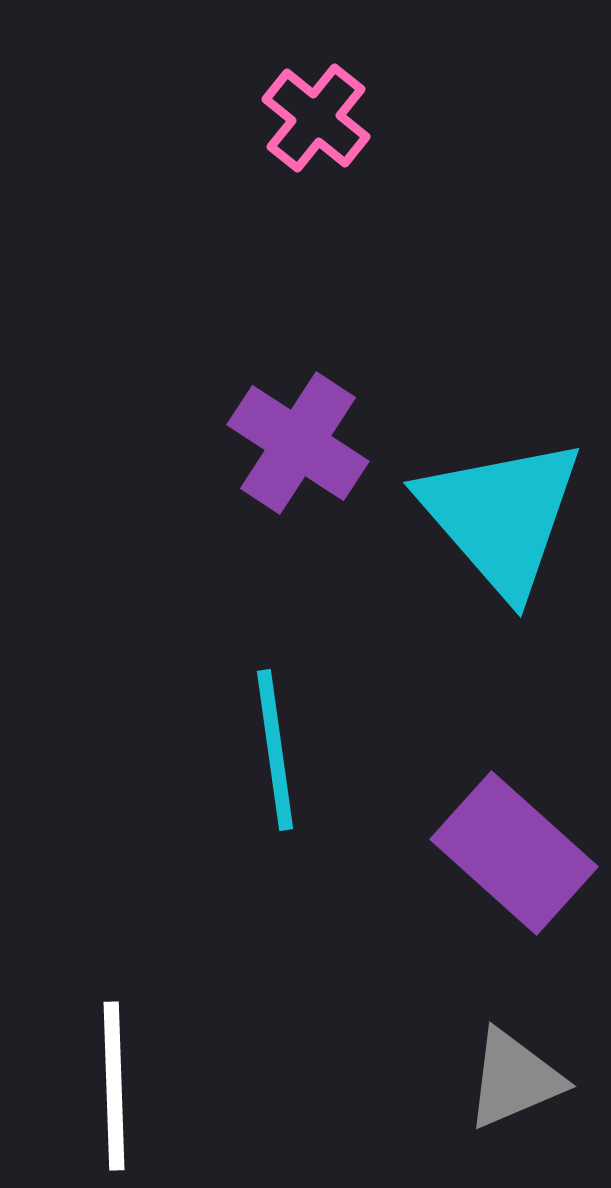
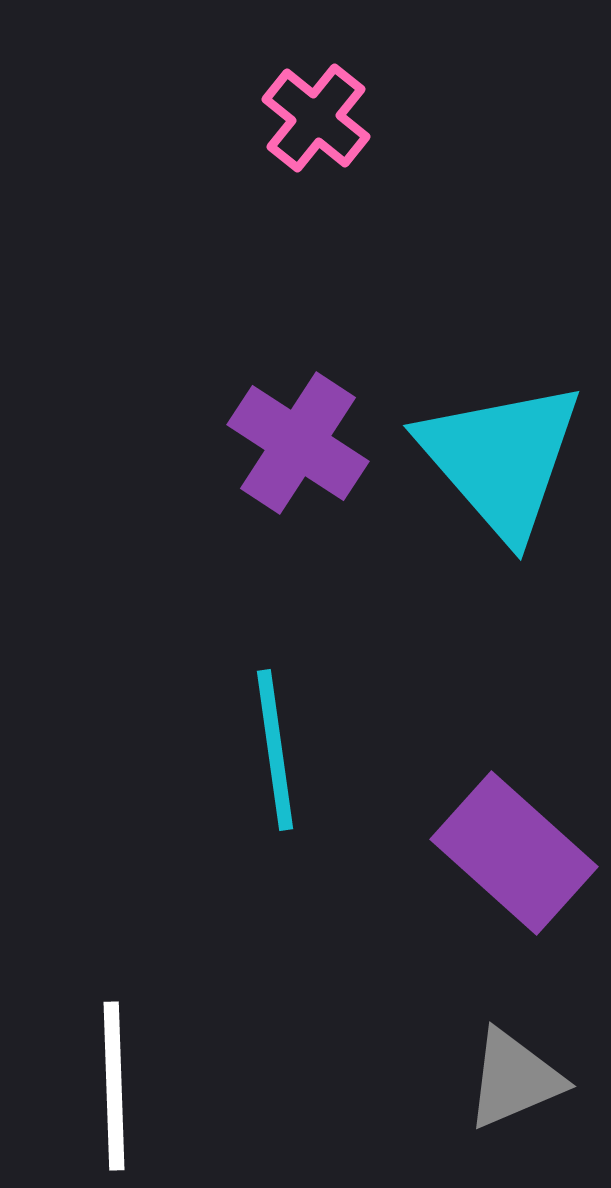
cyan triangle: moved 57 px up
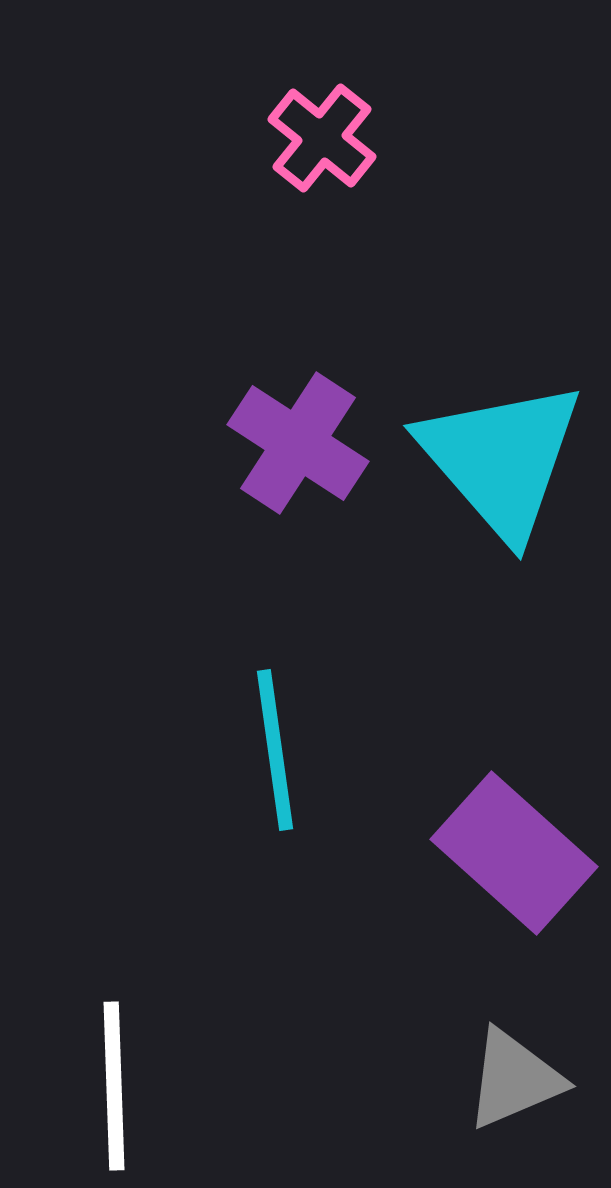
pink cross: moved 6 px right, 20 px down
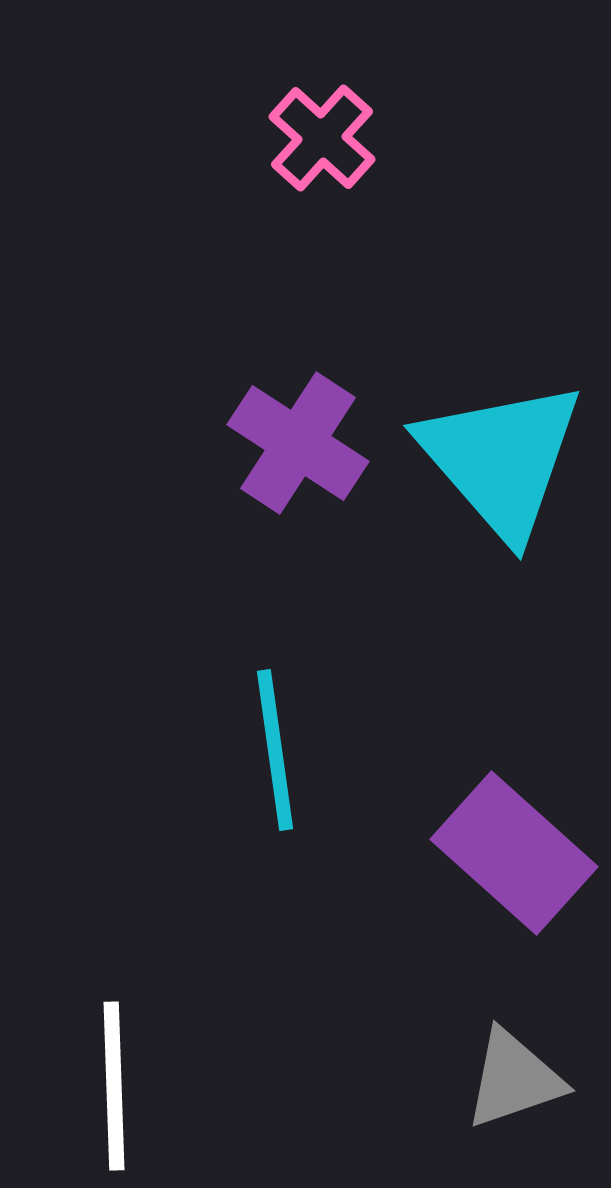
pink cross: rotated 3 degrees clockwise
gray triangle: rotated 4 degrees clockwise
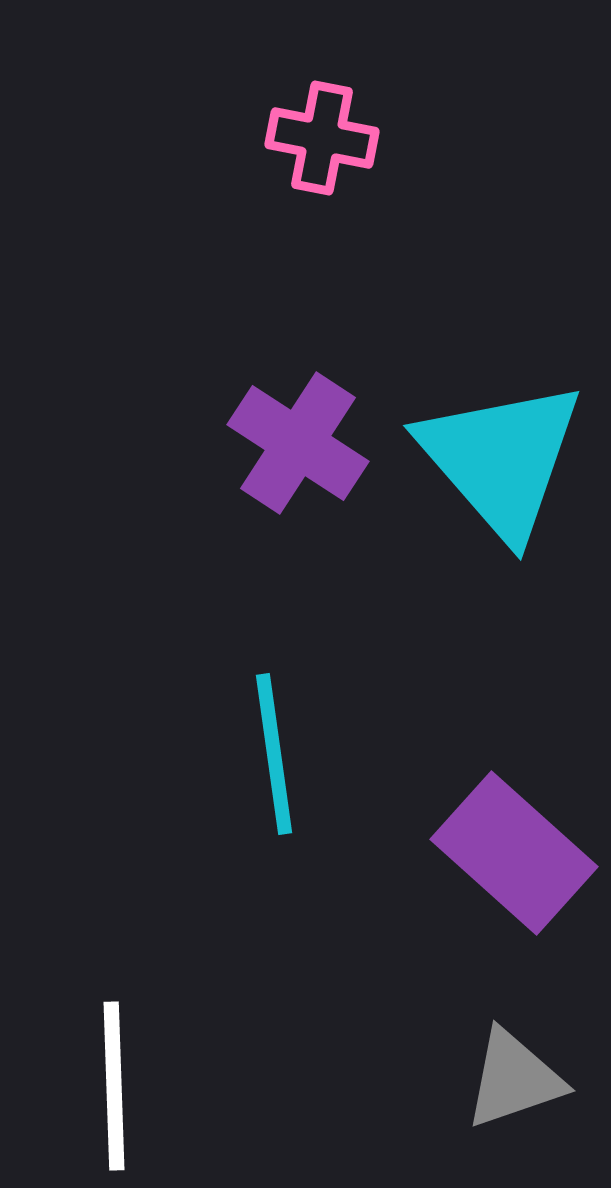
pink cross: rotated 31 degrees counterclockwise
cyan line: moved 1 px left, 4 px down
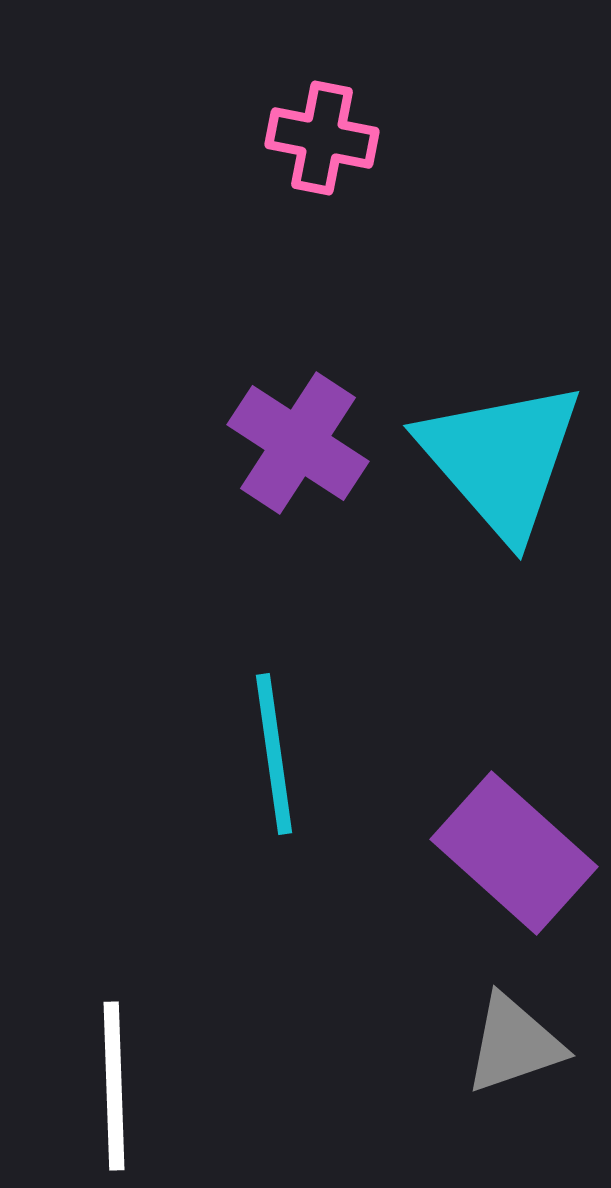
gray triangle: moved 35 px up
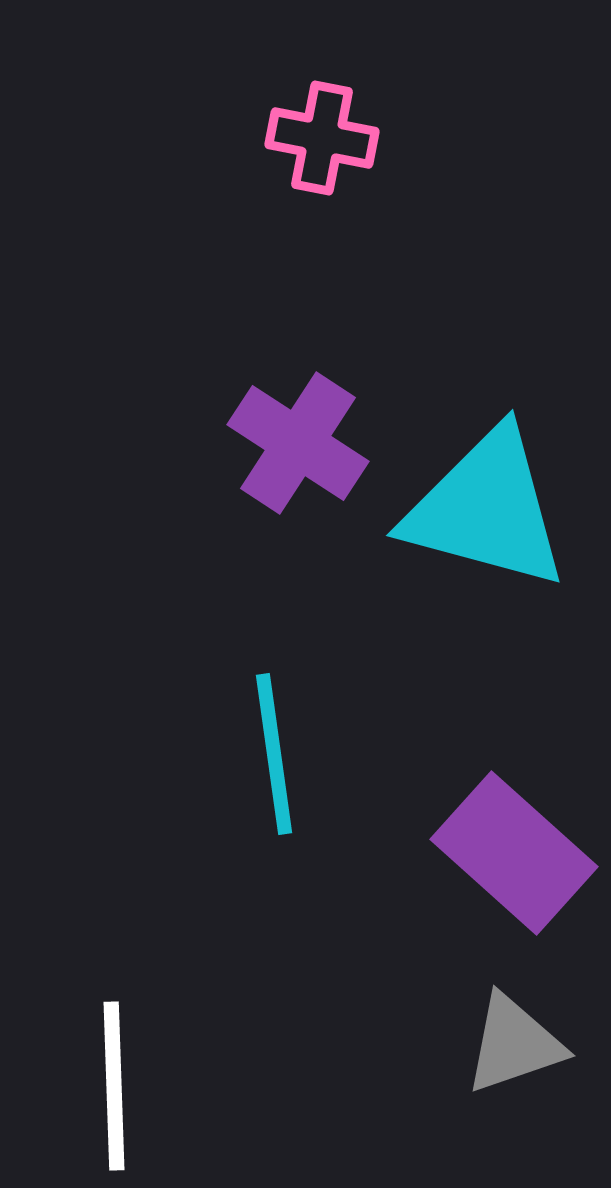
cyan triangle: moved 15 px left, 50 px down; rotated 34 degrees counterclockwise
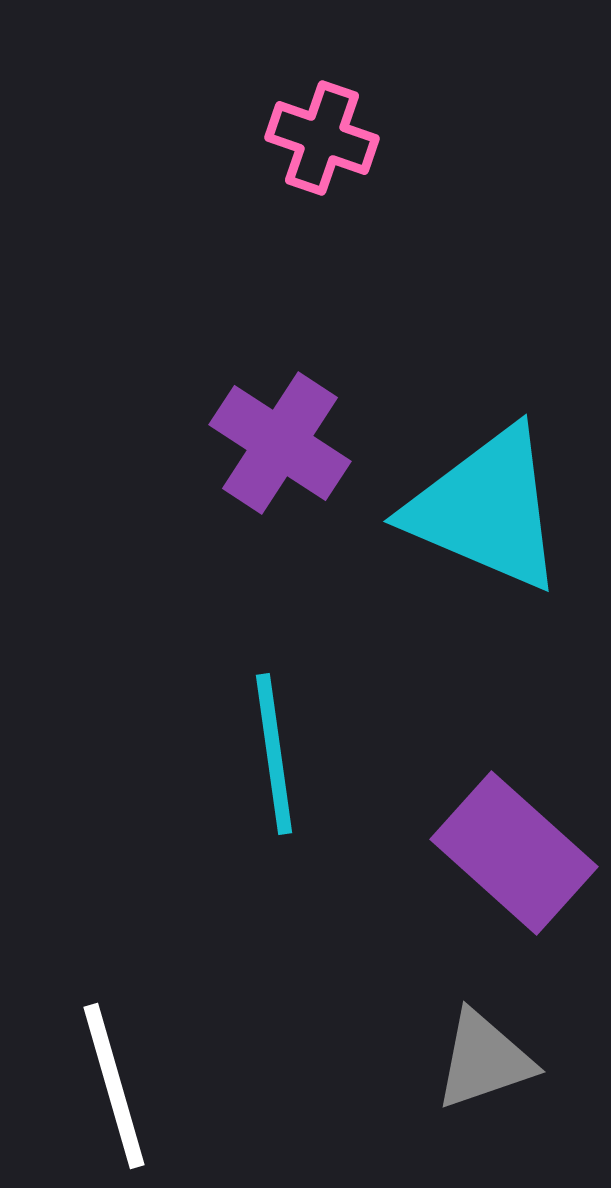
pink cross: rotated 8 degrees clockwise
purple cross: moved 18 px left
cyan triangle: rotated 8 degrees clockwise
gray triangle: moved 30 px left, 16 px down
white line: rotated 14 degrees counterclockwise
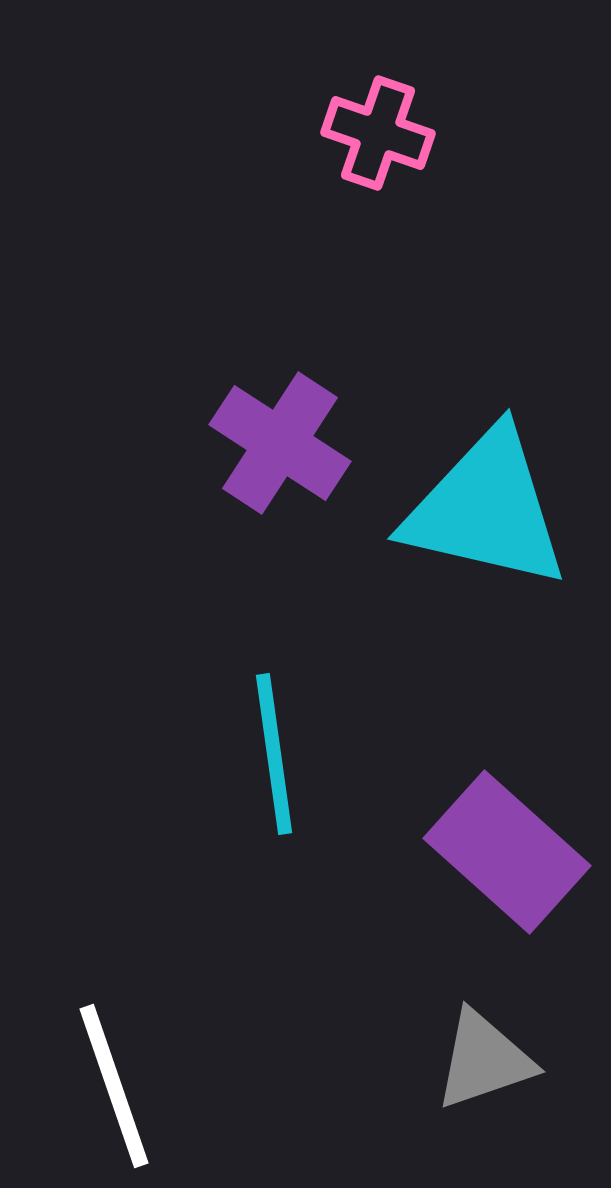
pink cross: moved 56 px right, 5 px up
cyan triangle: rotated 10 degrees counterclockwise
purple rectangle: moved 7 px left, 1 px up
white line: rotated 3 degrees counterclockwise
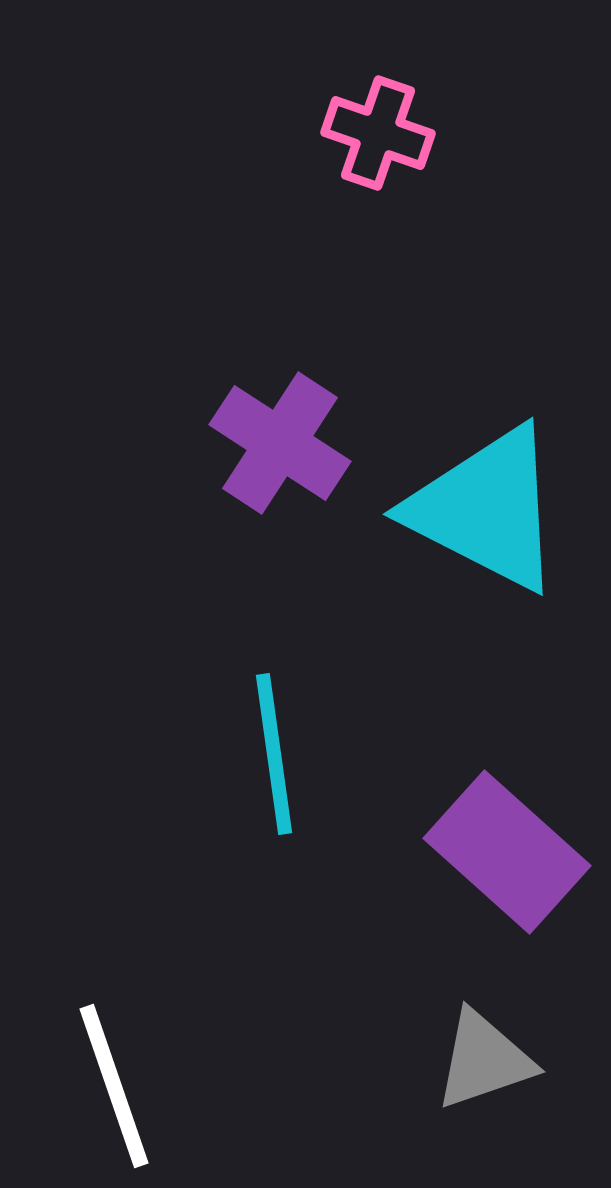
cyan triangle: rotated 14 degrees clockwise
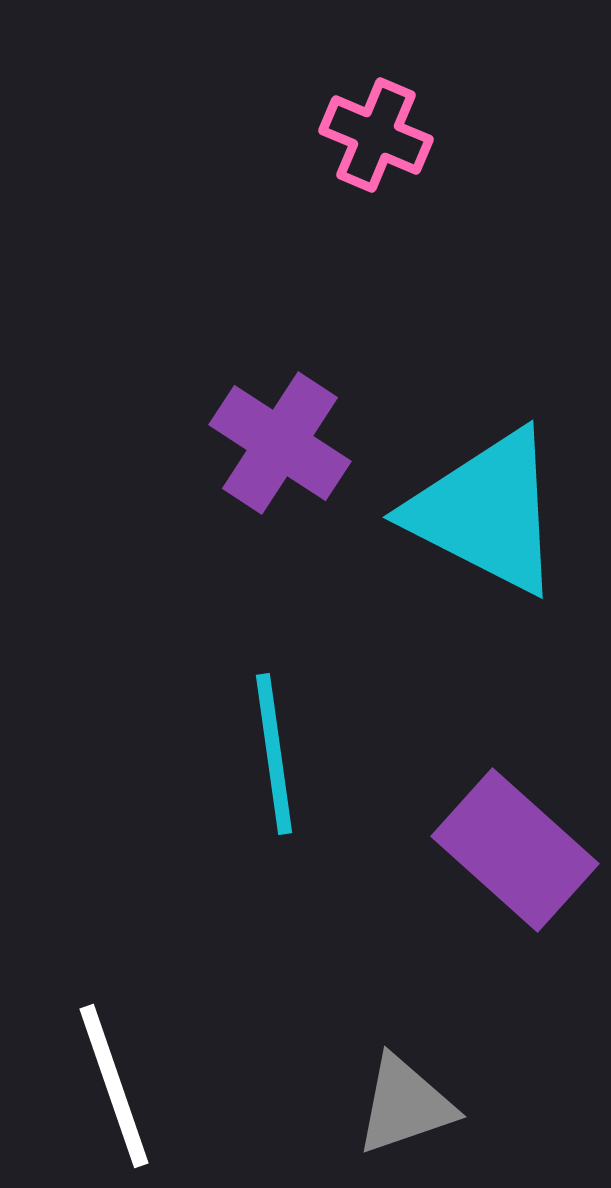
pink cross: moved 2 px left, 2 px down; rotated 4 degrees clockwise
cyan triangle: moved 3 px down
purple rectangle: moved 8 px right, 2 px up
gray triangle: moved 79 px left, 45 px down
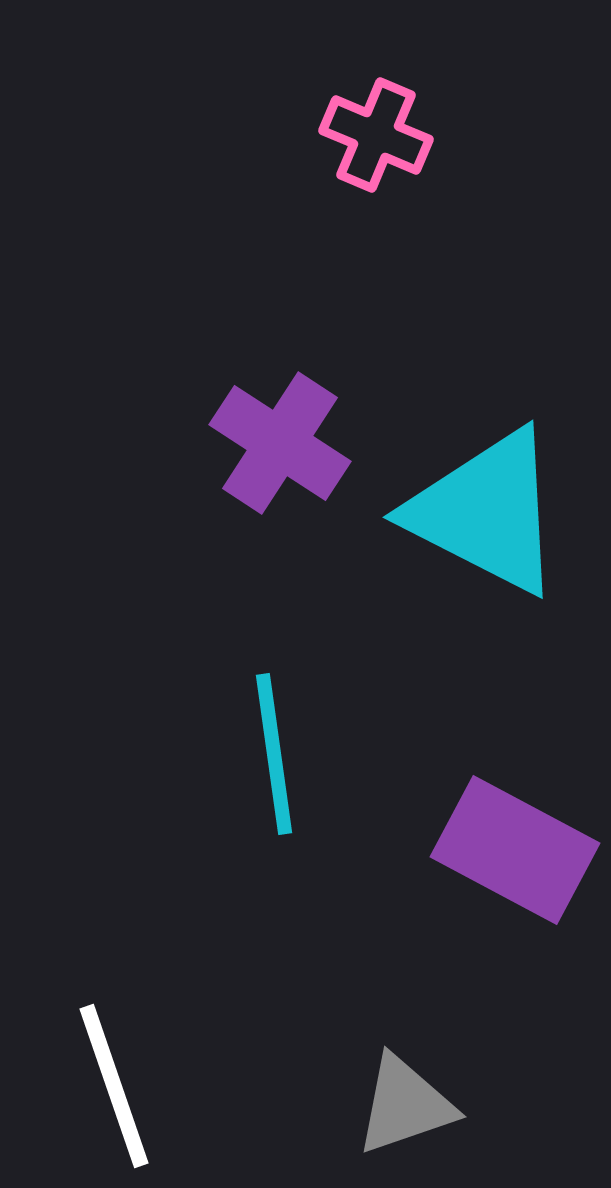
purple rectangle: rotated 14 degrees counterclockwise
